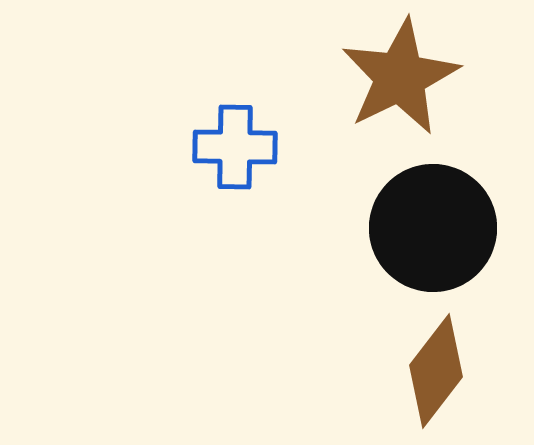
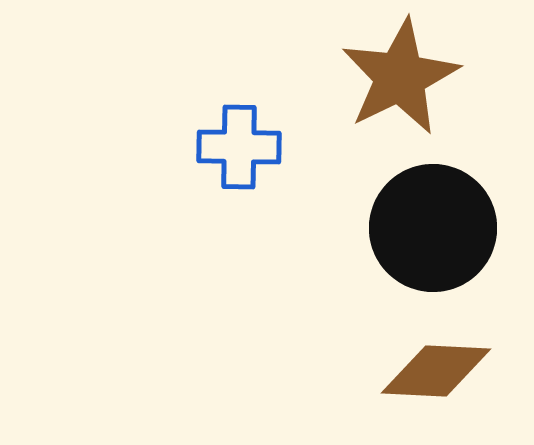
blue cross: moved 4 px right
brown diamond: rotated 55 degrees clockwise
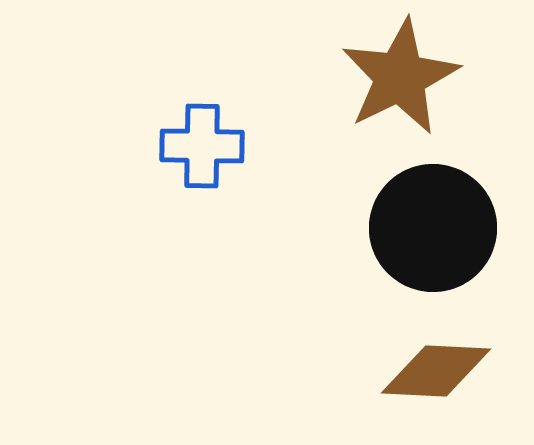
blue cross: moved 37 px left, 1 px up
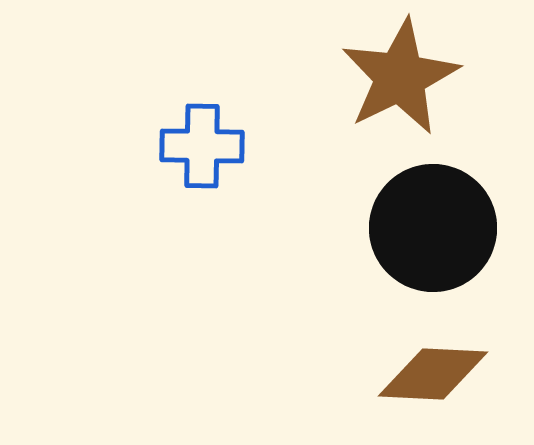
brown diamond: moved 3 px left, 3 px down
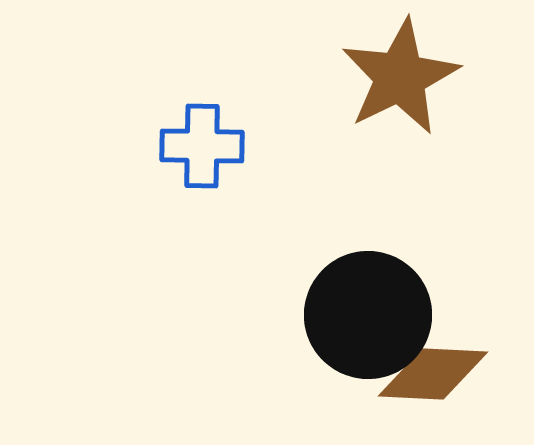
black circle: moved 65 px left, 87 px down
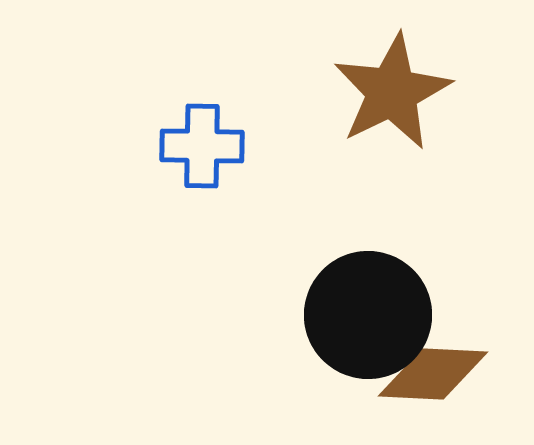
brown star: moved 8 px left, 15 px down
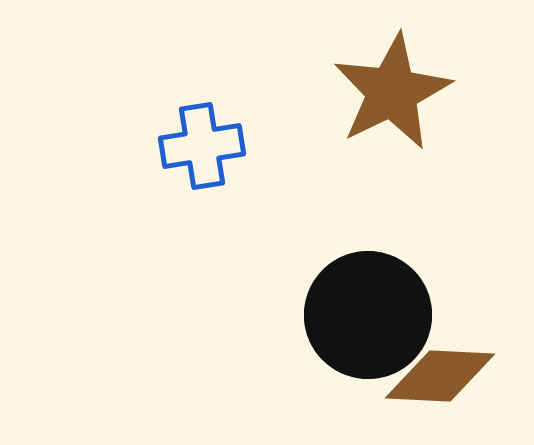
blue cross: rotated 10 degrees counterclockwise
brown diamond: moved 7 px right, 2 px down
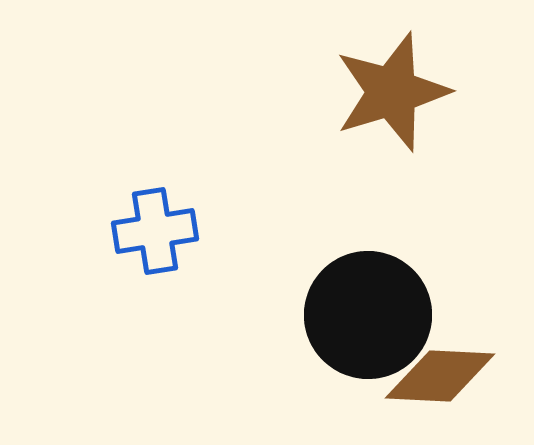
brown star: rotated 9 degrees clockwise
blue cross: moved 47 px left, 85 px down
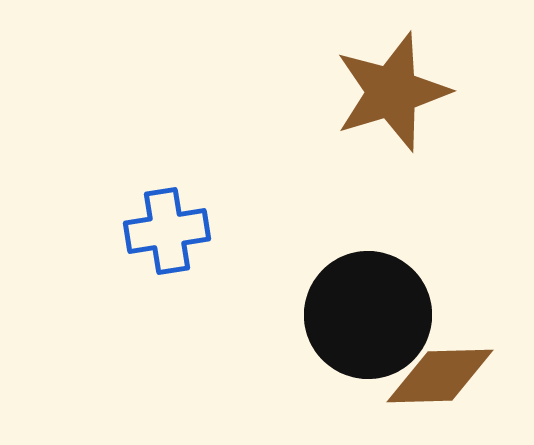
blue cross: moved 12 px right
brown diamond: rotated 4 degrees counterclockwise
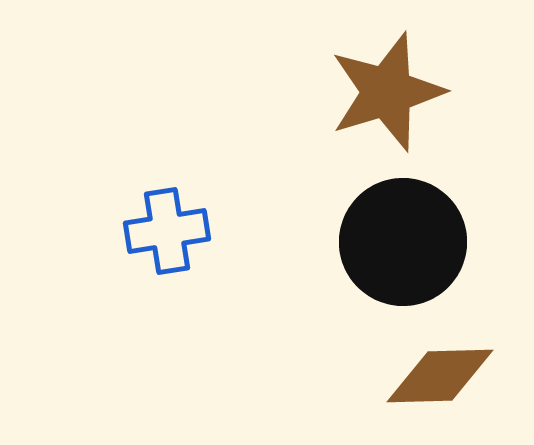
brown star: moved 5 px left
black circle: moved 35 px right, 73 px up
